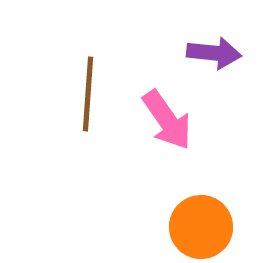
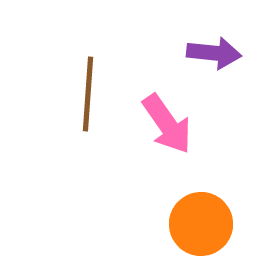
pink arrow: moved 4 px down
orange circle: moved 3 px up
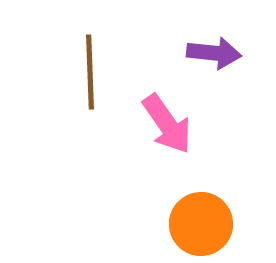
brown line: moved 2 px right, 22 px up; rotated 6 degrees counterclockwise
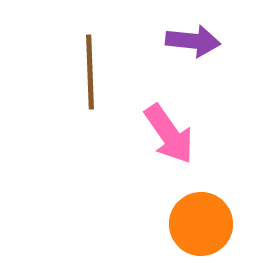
purple arrow: moved 21 px left, 12 px up
pink arrow: moved 2 px right, 10 px down
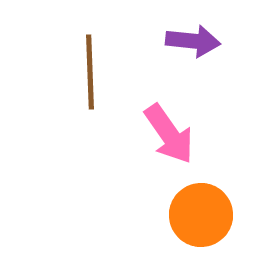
orange circle: moved 9 px up
